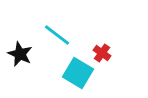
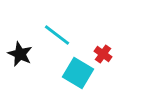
red cross: moved 1 px right, 1 px down
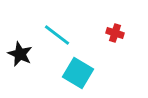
red cross: moved 12 px right, 21 px up; rotated 18 degrees counterclockwise
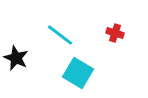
cyan line: moved 3 px right
black star: moved 4 px left, 4 px down
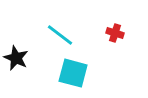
cyan square: moved 5 px left; rotated 16 degrees counterclockwise
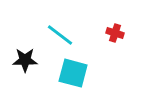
black star: moved 9 px right, 2 px down; rotated 25 degrees counterclockwise
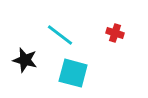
black star: rotated 15 degrees clockwise
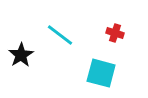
black star: moved 4 px left, 5 px up; rotated 25 degrees clockwise
cyan square: moved 28 px right
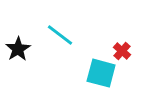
red cross: moved 7 px right, 18 px down; rotated 24 degrees clockwise
black star: moved 3 px left, 6 px up
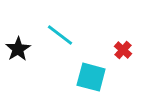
red cross: moved 1 px right, 1 px up
cyan square: moved 10 px left, 4 px down
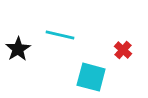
cyan line: rotated 24 degrees counterclockwise
